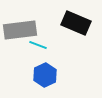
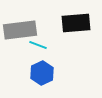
black rectangle: rotated 28 degrees counterclockwise
blue hexagon: moved 3 px left, 2 px up
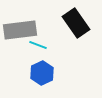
black rectangle: rotated 60 degrees clockwise
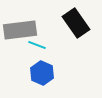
cyan line: moved 1 px left
blue hexagon: rotated 10 degrees counterclockwise
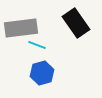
gray rectangle: moved 1 px right, 2 px up
blue hexagon: rotated 20 degrees clockwise
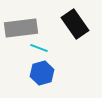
black rectangle: moved 1 px left, 1 px down
cyan line: moved 2 px right, 3 px down
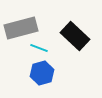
black rectangle: moved 12 px down; rotated 12 degrees counterclockwise
gray rectangle: rotated 8 degrees counterclockwise
